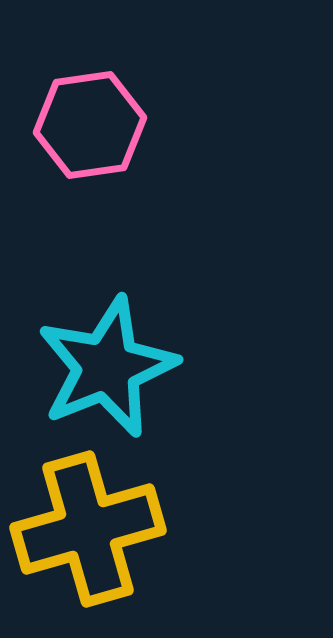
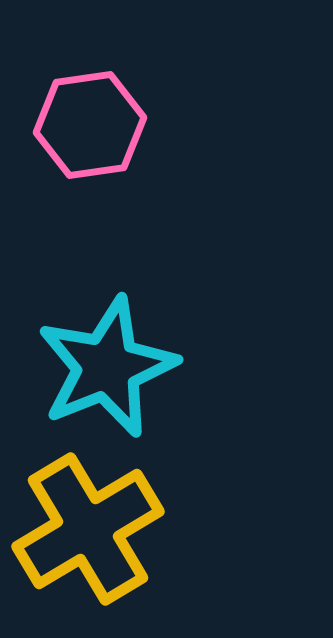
yellow cross: rotated 15 degrees counterclockwise
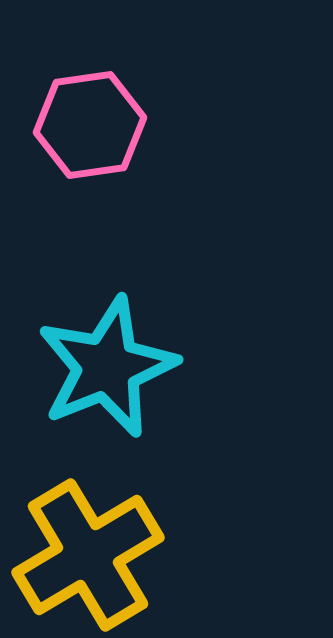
yellow cross: moved 26 px down
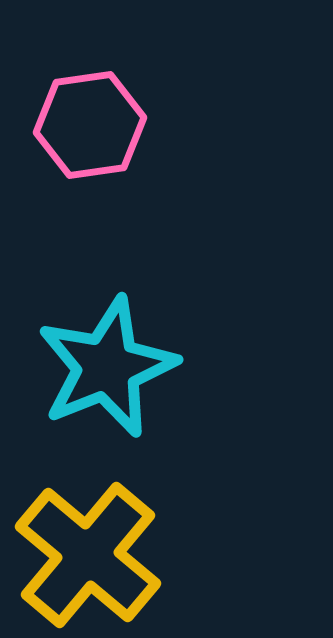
yellow cross: rotated 19 degrees counterclockwise
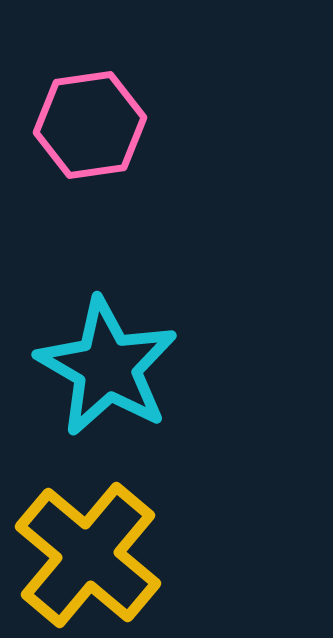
cyan star: rotated 20 degrees counterclockwise
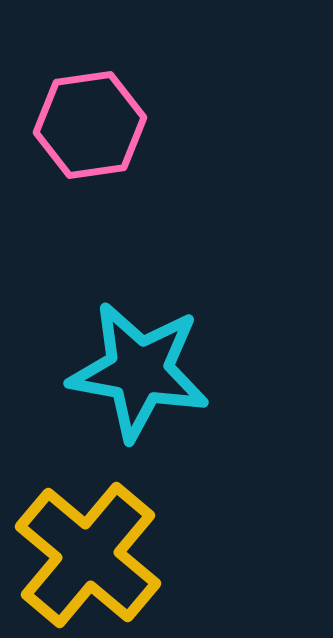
cyan star: moved 32 px right, 4 px down; rotated 20 degrees counterclockwise
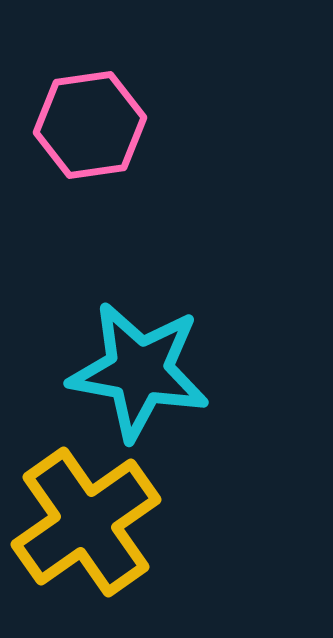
yellow cross: moved 2 px left, 33 px up; rotated 15 degrees clockwise
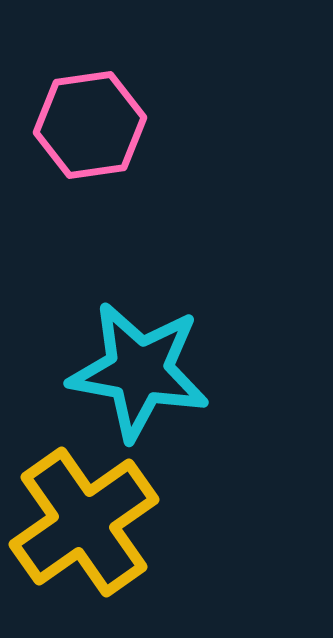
yellow cross: moved 2 px left
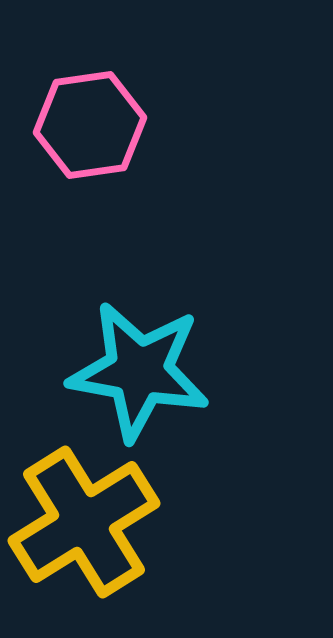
yellow cross: rotated 3 degrees clockwise
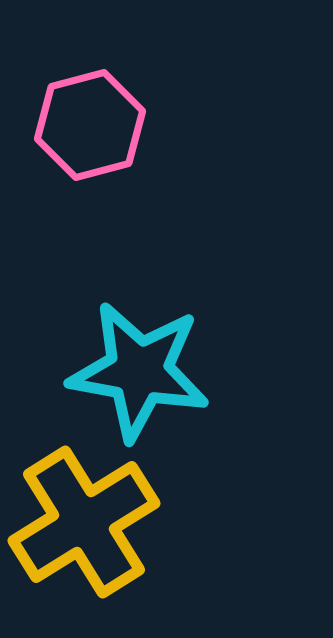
pink hexagon: rotated 7 degrees counterclockwise
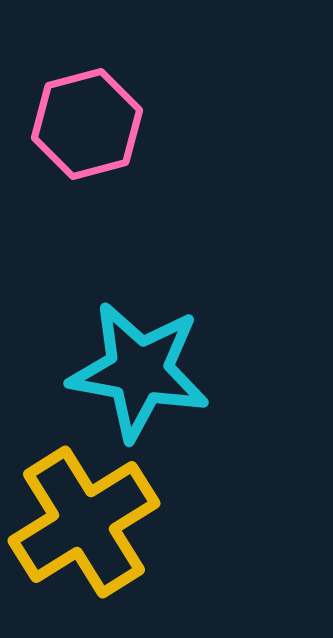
pink hexagon: moved 3 px left, 1 px up
